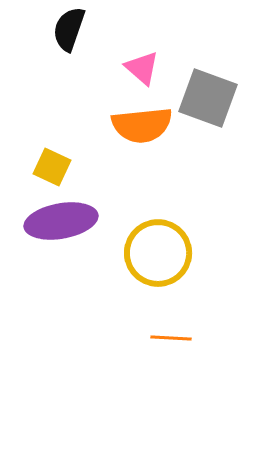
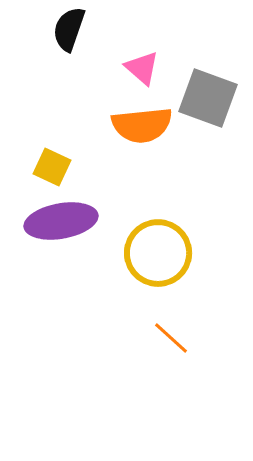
orange line: rotated 39 degrees clockwise
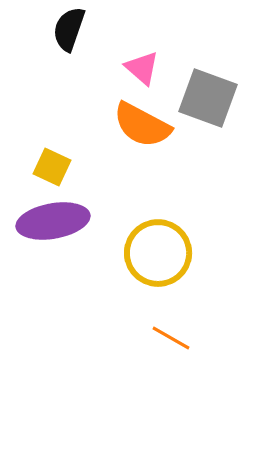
orange semicircle: rotated 34 degrees clockwise
purple ellipse: moved 8 px left
orange line: rotated 12 degrees counterclockwise
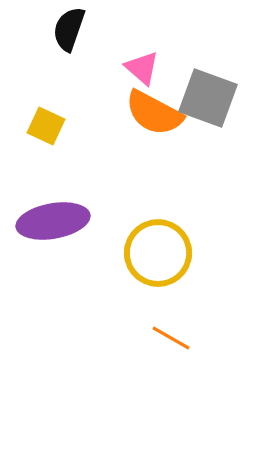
orange semicircle: moved 12 px right, 12 px up
yellow square: moved 6 px left, 41 px up
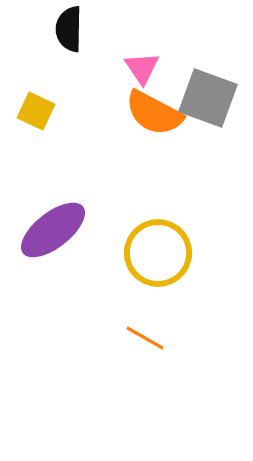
black semicircle: rotated 18 degrees counterclockwise
pink triangle: rotated 15 degrees clockwise
yellow square: moved 10 px left, 15 px up
purple ellipse: moved 9 px down; rotated 28 degrees counterclockwise
orange line: moved 26 px left
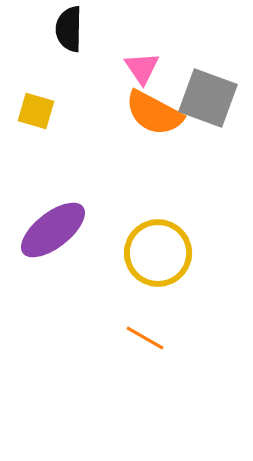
yellow square: rotated 9 degrees counterclockwise
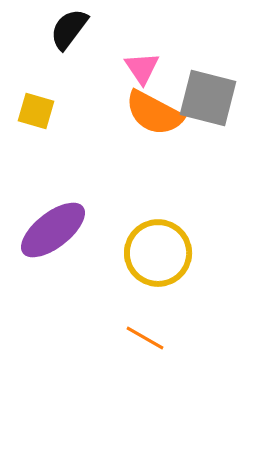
black semicircle: rotated 36 degrees clockwise
gray square: rotated 6 degrees counterclockwise
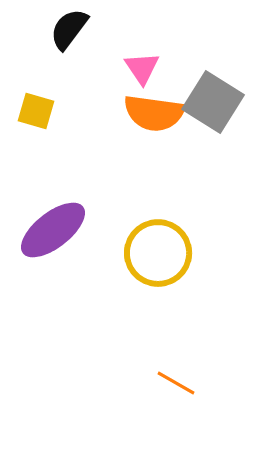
gray square: moved 5 px right, 4 px down; rotated 18 degrees clockwise
orange semicircle: rotated 20 degrees counterclockwise
orange line: moved 31 px right, 45 px down
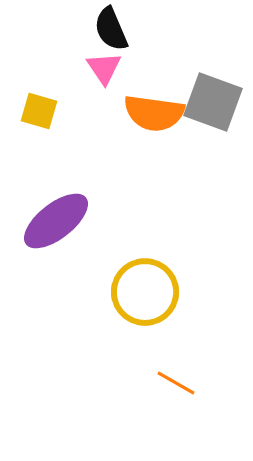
black semicircle: moved 42 px right; rotated 60 degrees counterclockwise
pink triangle: moved 38 px left
gray square: rotated 12 degrees counterclockwise
yellow square: moved 3 px right
purple ellipse: moved 3 px right, 9 px up
yellow circle: moved 13 px left, 39 px down
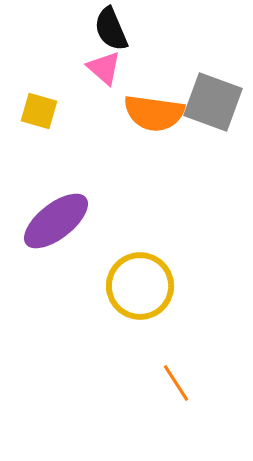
pink triangle: rotated 15 degrees counterclockwise
yellow circle: moved 5 px left, 6 px up
orange line: rotated 27 degrees clockwise
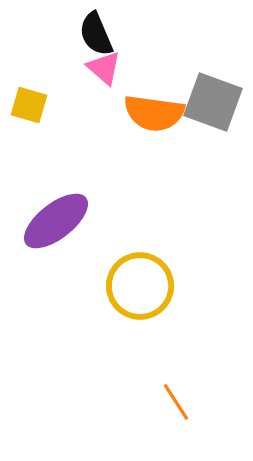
black semicircle: moved 15 px left, 5 px down
yellow square: moved 10 px left, 6 px up
orange line: moved 19 px down
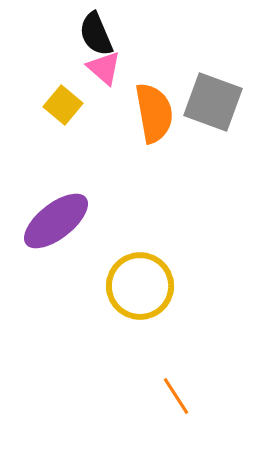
yellow square: moved 34 px right; rotated 24 degrees clockwise
orange semicircle: rotated 108 degrees counterclockwise
orange line: moved 6 px up
